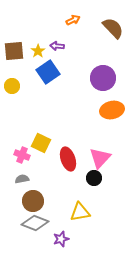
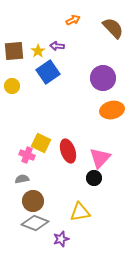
pink cross: moved 5 px right
red ellipse: moved 8 px up
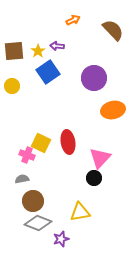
brown semicircle: moved 2 px down
purple circle: moved 9 px left
orange ellipse: moved 1 px right
red ellipse: moved 9 px up; rotated 10 degrees clockwise
gray diamond: moved 3 px right
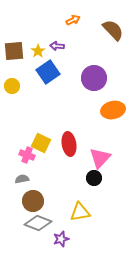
red ellipse: moved 1 px right, 2 px down
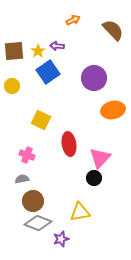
yellow square: moved 23 px up
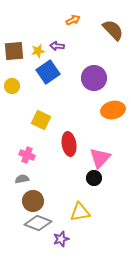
yellow star: rotated 24 degrees clockwise
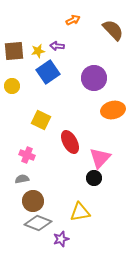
red ellipse: moved 1 px right, 2 px up; rotated 20 degrees counterclockwise
